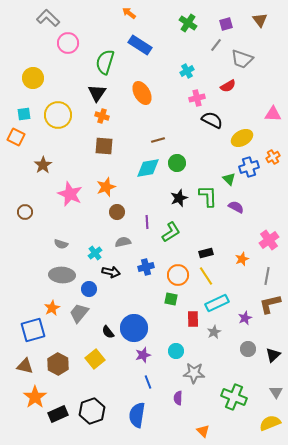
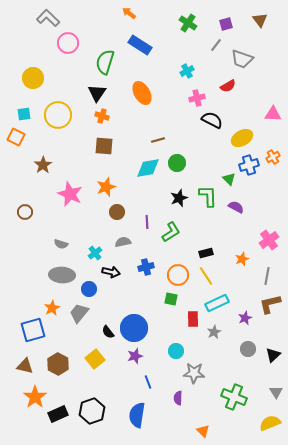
blue cross at (249, 167): moved 2 px up
purple star at (143, 355): moved 8 px left, 1 px down
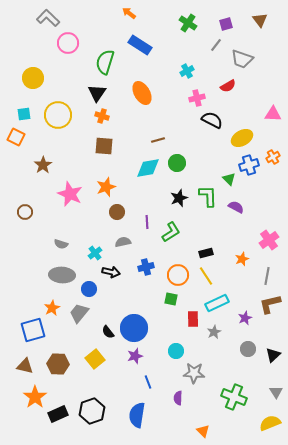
brown hexagon at (58, 364): rotated 25 degrees counterclockwise
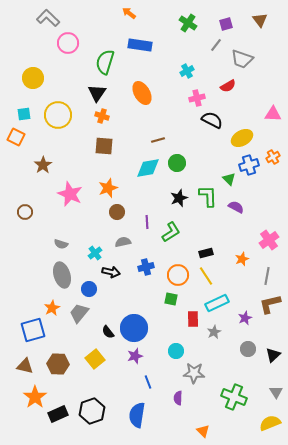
blue rectangle at (140, 45): rotated 25 degrees counterclockwise
orange star at (106, 187): moved 2 px right, 1 px down
gray ellipse at (62, 275): rotated 70 degrees clockwise
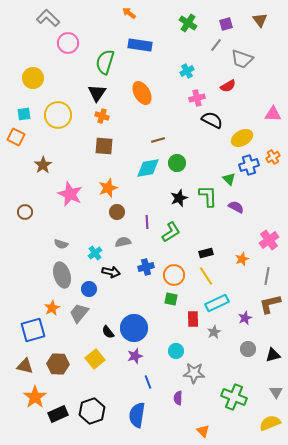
orange circle at (178, 275): moved 4 px left
black triangle at (273, 355): rotated 28 degrees clockwise
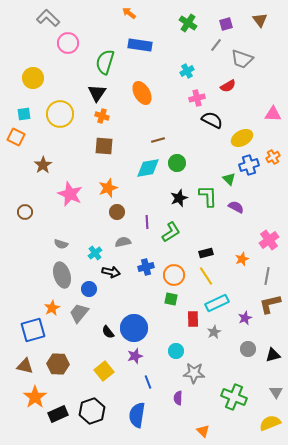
yellow circle at (58, 115): moved 2 px right, 1 px up
yellow square at (95, 359): moved 9 px right, 12 px down
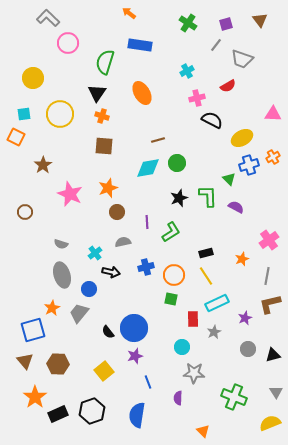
cyan circle at (176, 351): moved 6 px right, 4 px up
brown triangle at (25, 366): moved 5 px up; rotated 36 degrees clockwise
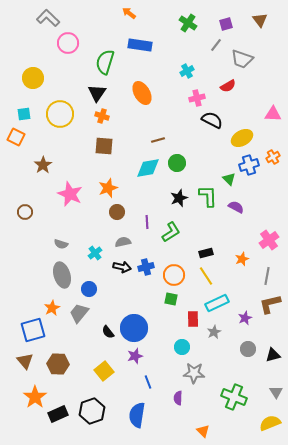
black arrow at (111, 272): moved 11 px right, 5 px up
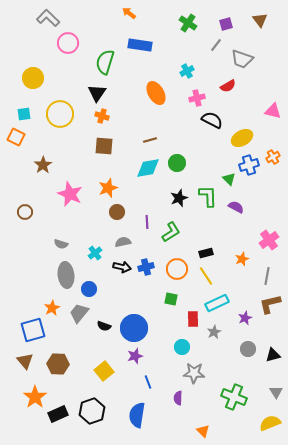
orange ellipse at (142, 93): moved 14 px right
pink triangle at (273, 114): moved 3 px up; rotated 12 degrees clockwise
brown line at (158, 140): moved 8 px left
gray ellipse at (62, 275): moved 4 px right; rotated 10 degrees clockwise
orange circle at (174, 275): moved 3 px right, 6 px up
black semicircle at (108, 332): moved 4 px left, 6 px up; rotated 32 degrees counterclockwise
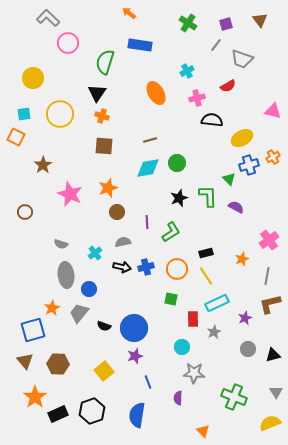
black semicircle at (212, 120): rotated 20 degrees counterclockwise
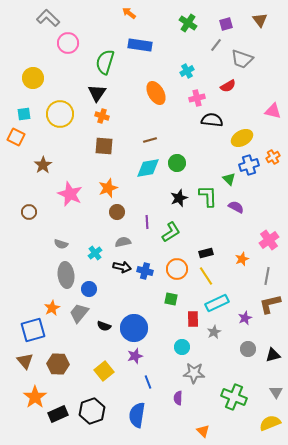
brown circle at (25, 212): moved 4 px right
blue cross at (146, 267): moved 1 px left, 4 px down; rotated 28 degrees clockwise
